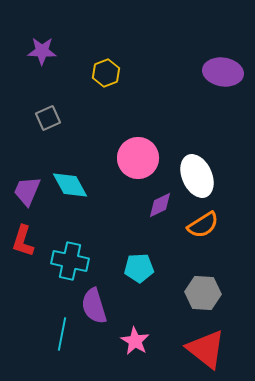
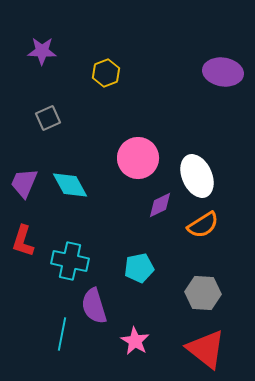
purple trapezoid: moved 3 px left, 8 px up
cyan pentagon: rotated 8 degrees counterclockwise
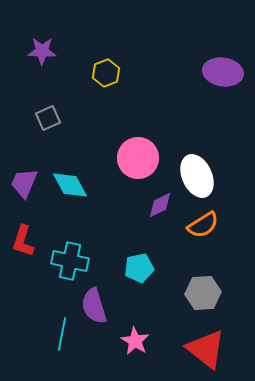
gray hexagon: rotated 8 degrees counterclockwise
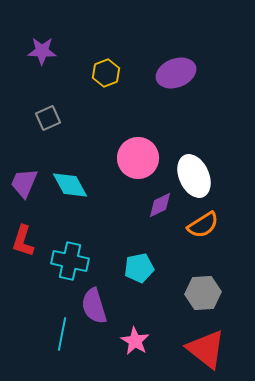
purple ellipse: moved 47 px left, 1 px down; rotated 30 degrees counterclockwise
white ellipse: moved 3 px left
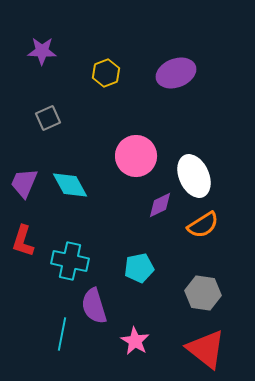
pink circle: moved 2 px left, 2 px up
gray hexagon: rotated 12 degrees clockwise
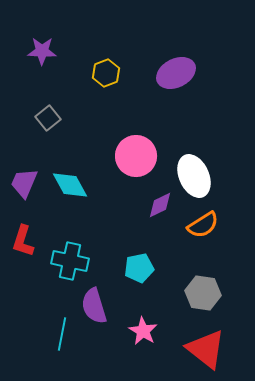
purple ellipse: rotated 6 degrees counterclockwise
gray square: rotated 15 degrees counterclockwise
pink star: moved 8 px right, 10 px up
